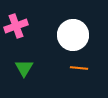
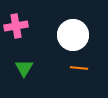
pink cross: rotated 10 degrees clockwise
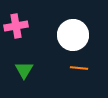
green triangle: moved 2 px down
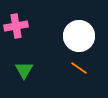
white circle: moved 6 px right, 1 px down
orange line: rotated 30 degrees clockwise
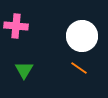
pink cross: rotated 15 degrees clockwise
white circle: moved 3 px right
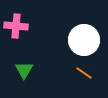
white circle: moved 2 px right, 4 px down
orange line: moved 5 px right, 5 px down
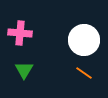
pink cross: moved 4 px right, 7 px down
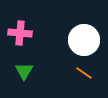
green triangle: moved 1 px down
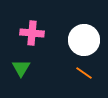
pink cross: moved 12 px right
green triangle: moved 3 px left, 3 px up
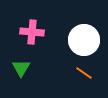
pink cross: moved 1 px up
